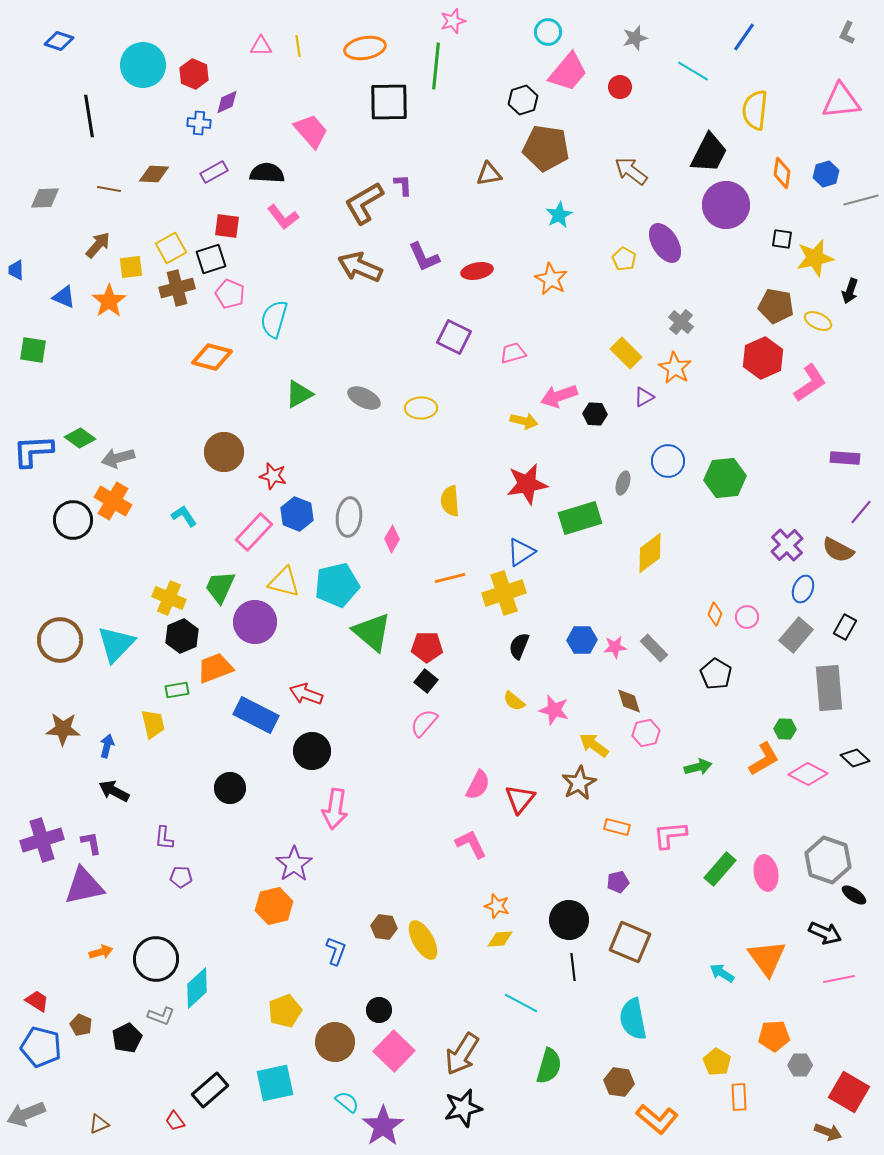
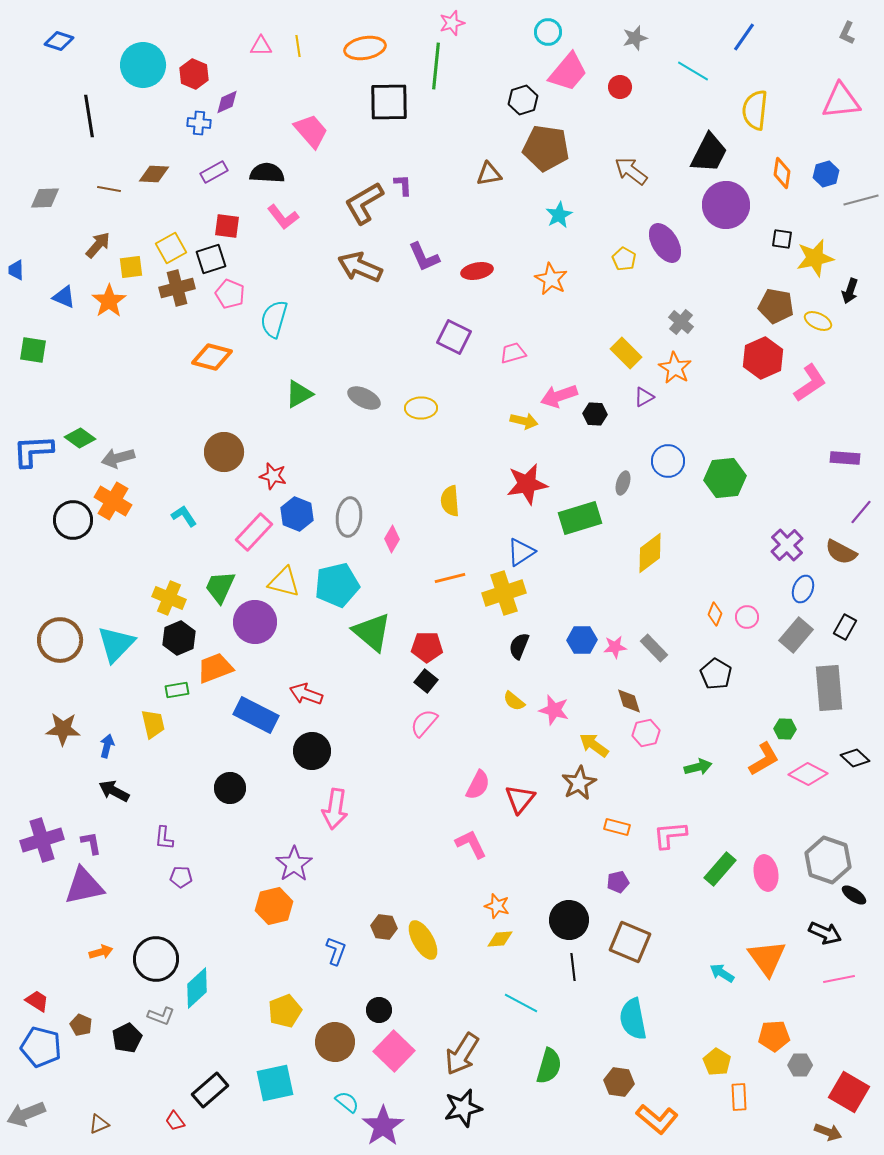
pink star at (453, 21): moved 1 px left, 2 px down
brown semicircle at (838, 550): moved 3 px right, 2 px down
black hexagon at (182, 636): moved 3 px left, 2 px down
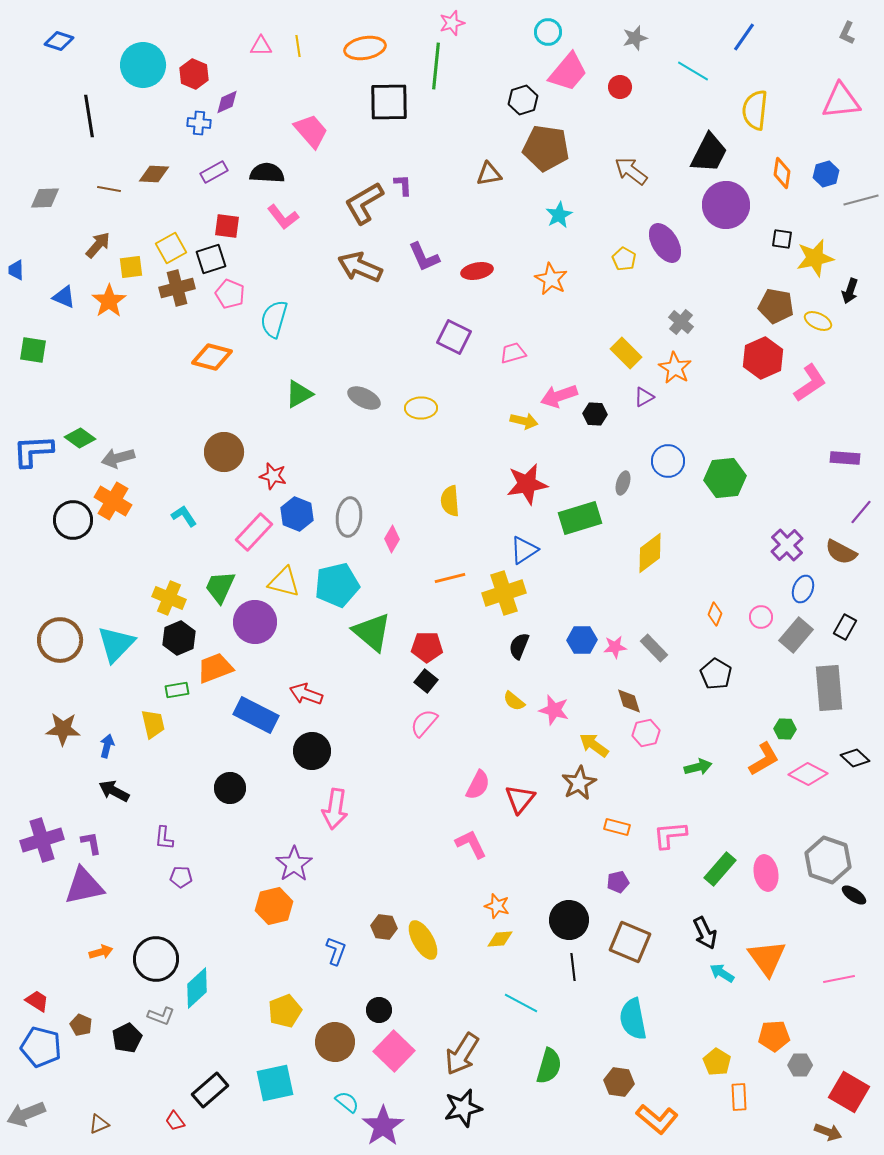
blue triangle at (521, 552): moved 3 px right, 2 px up
pink circle at (747, 617): moved 14 px right
black arrow at (825, 933): moved 120 px left; rotated 40 degrees clockwise
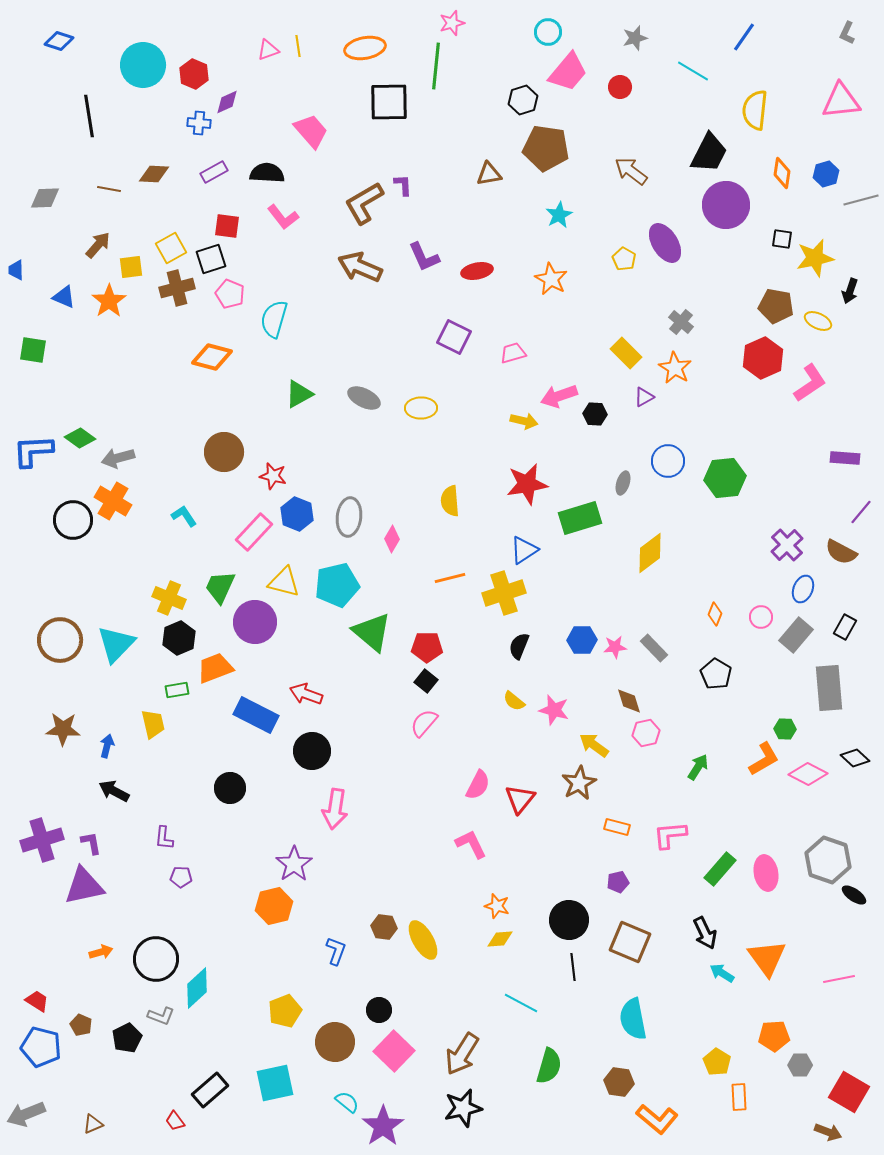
pink triangle at (261, 46): moved 7 px right, 4 px down; rotated 20 degrees counterclockwise
green arrow at (698, 767): rotated 44 degrees counterclockwise
brown triangle at (99, 1124): moved 6 px left
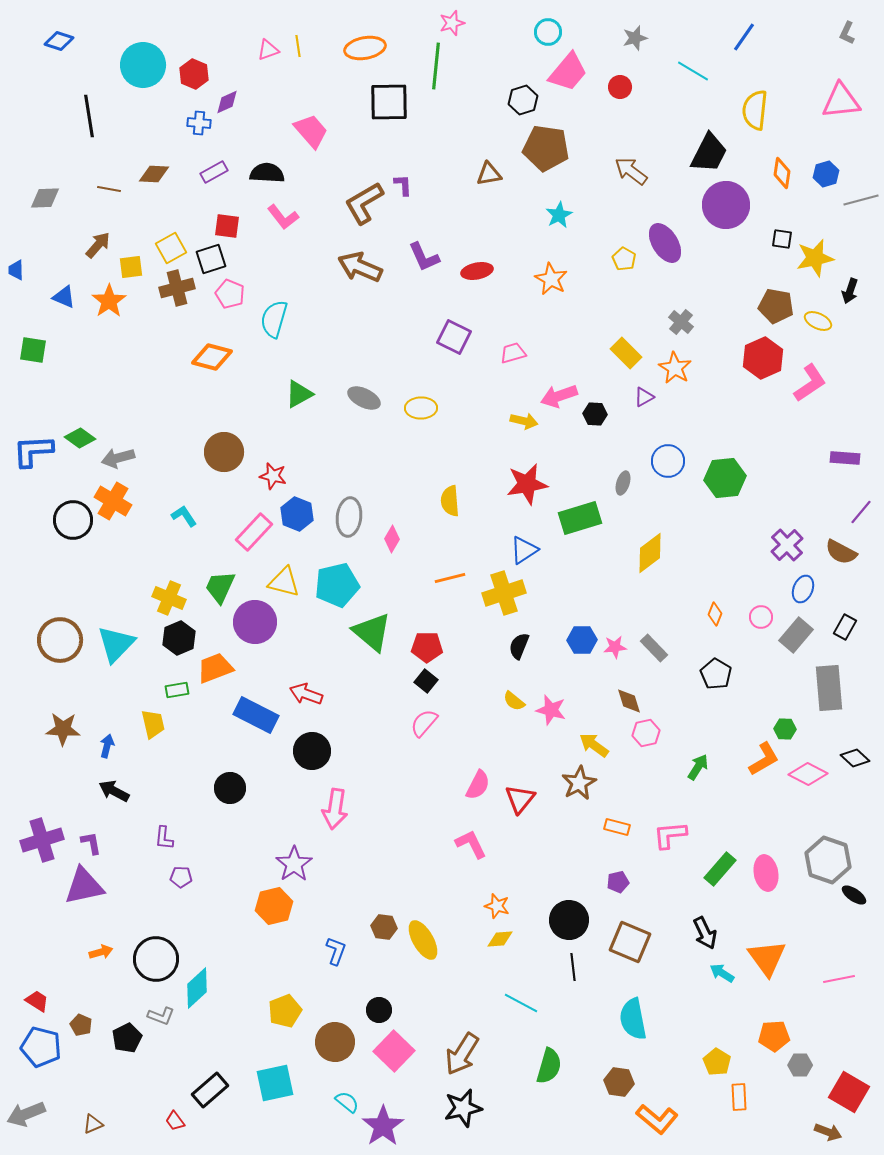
pink star at (554, 710): moved 3 px left
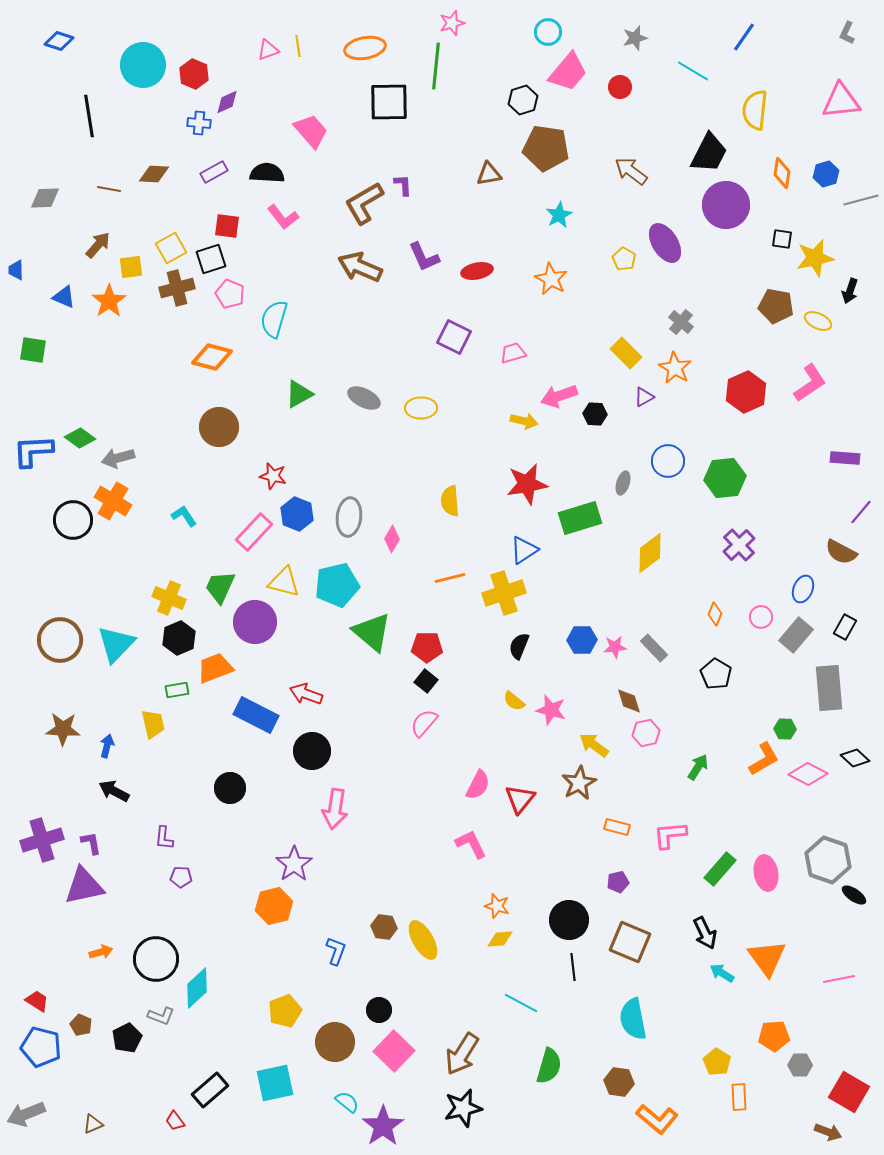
red hexagon at (763, 358): moved 17 px left, 34 px down
brown circle at (224, 452): moved 5 px left, 25 px up
purple cross at (787, 545): moved 48 px left
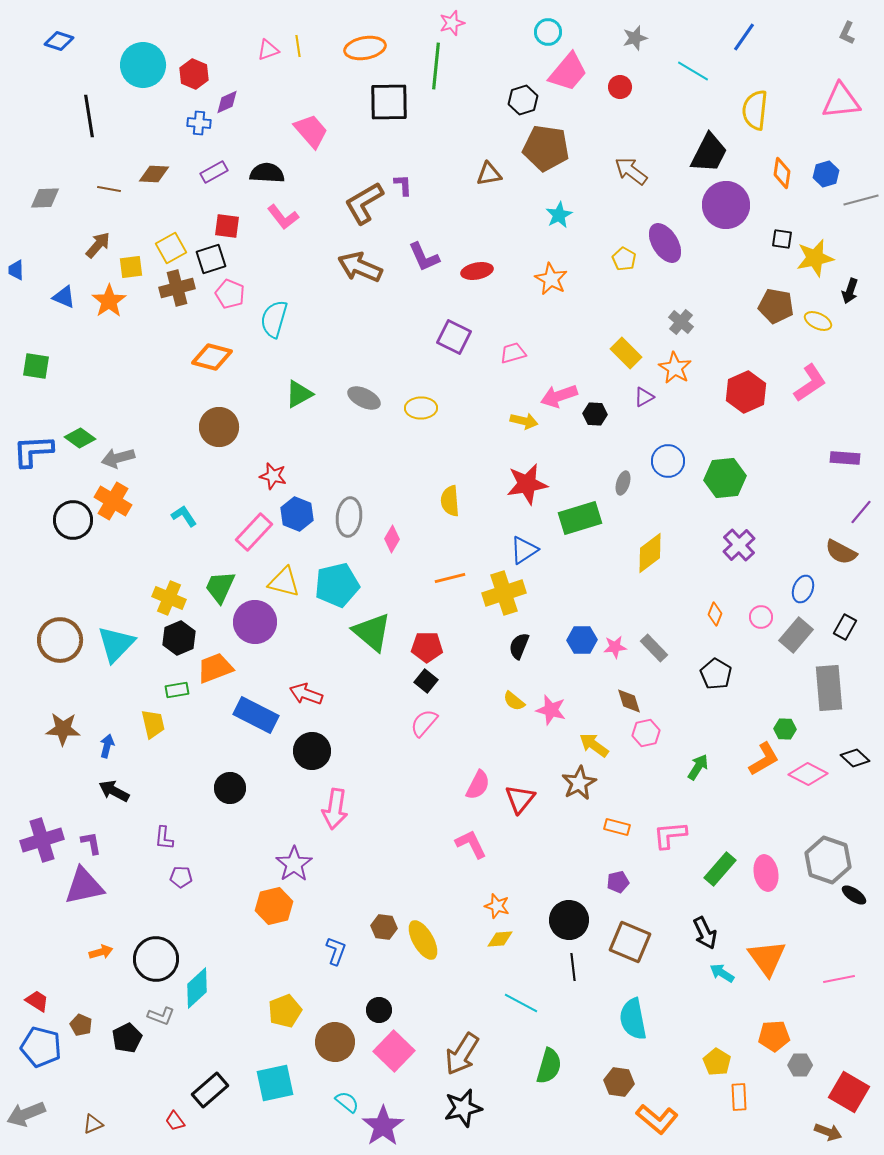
green square at (33, 350): moved 3 px right, 16 px down
